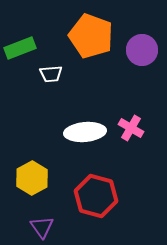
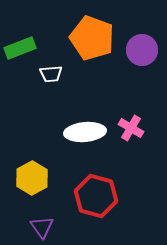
orange pentagon: moved 1 px right, 2 px down
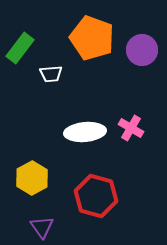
green rectangle: rotated 32 degrees counterclockwise
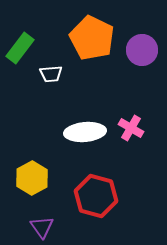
orange pentagon: rotated 6 degrees clockwise
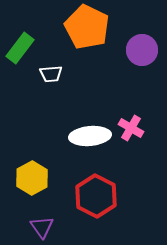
orange pentagon: moved 5 px left, 11 px up
white ellipse: moved 5 px right, 4 px down
red hexagon: rotated 12 degrees clockwise
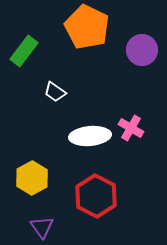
green rectangle: moved 4 px right, 3 px down
white trapezoid: moved 4 px right, 18 px down; rotated 40 degrees clockwise
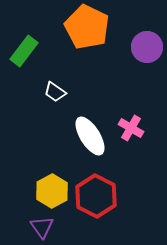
purple circle: moved 5 px right, 3 px up
white ellipse: rotated 63 degrees clockwise
yellow hexagon: moved 20 px right, 13 px down
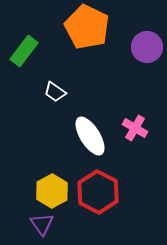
pink cross: moved 4 px right
red hexagon: moved 2 px right, 4 px up
purple triangle: moved 3 px up
